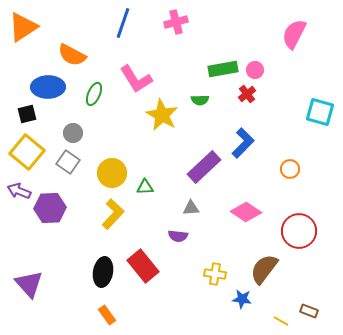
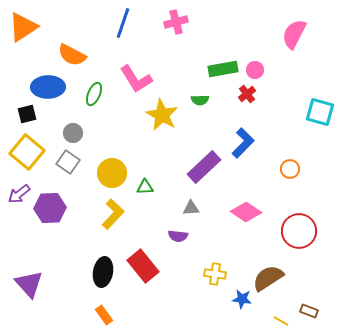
purple arrow: moved 3 px down; rotated 60 degrees counterclockwise
brown semicircle: moved 4 px right, 9 px down; rotated 20 degrees clockwise
orange rectangle: moved 3 px left
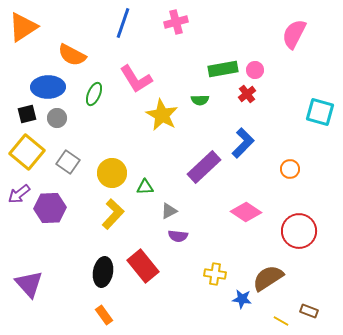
gray circle: moved 16 px left, 15 px up
gray triangle: moved 22 px left, 3 px down; rotated 24 degrees counterclockwise
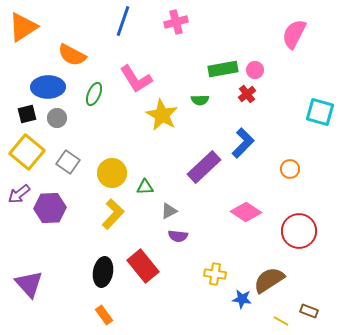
blue line: moved 2 px up
brown semicircle: moved 1 px right, 2 px down
